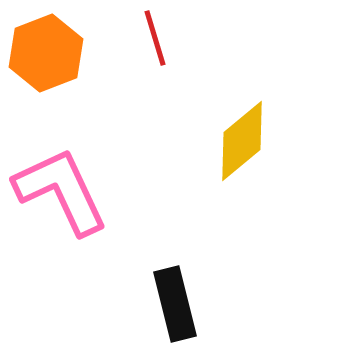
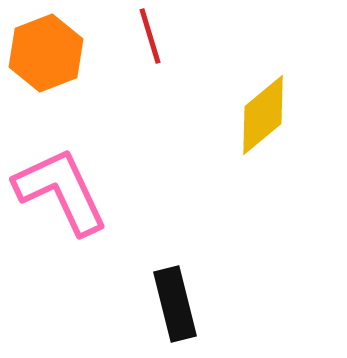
red line: moved 5 px left, 2 px up
yellow diamond: moved 21 px right, 26 px up
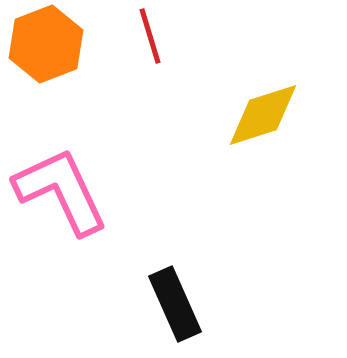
orange hexagon: moved 9 px up
yellow diamond: rotated 22 degrees clockwise
black rectangle: rotated 10 degrees counterclockwise
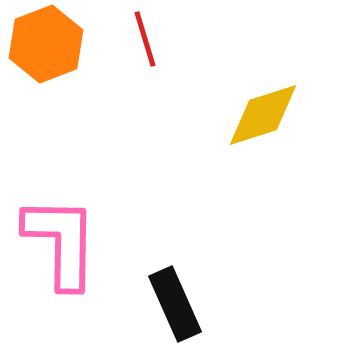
red line: moved 5 px left, 3 px down
pink L-shape: moved 51 px down; rotated 26 degrees clockwise
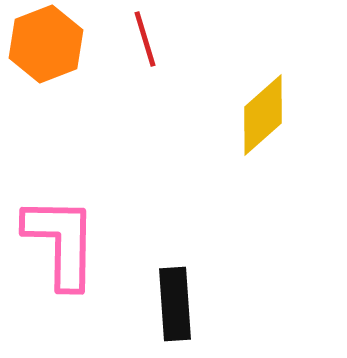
yellow diamond: rotated 24 degrees counterclockwise
black rectangle: rotated 20 degrees clockwise
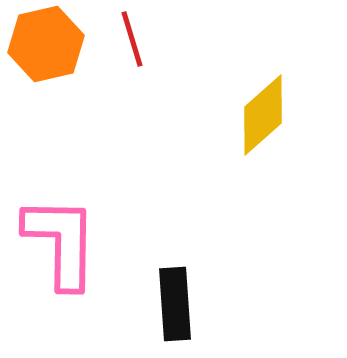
red line: moved 13 px left
orange hexagon: rotated 8 degrees clockwise
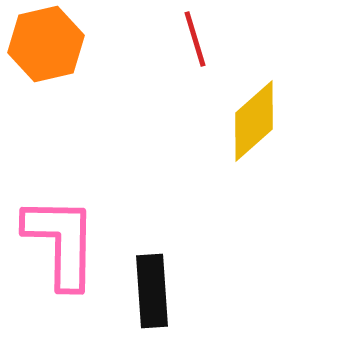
red line: moved 63 px right
yellow diamond: moved 9 px left, 6 px down
black rectangle: moved 23 px left, 13 px up
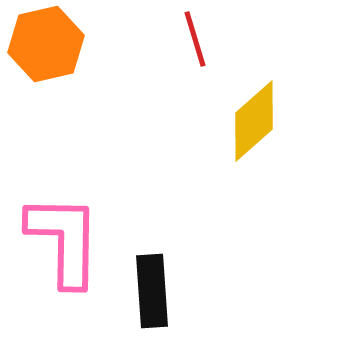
pink L-shape: moved 3 px right, 2 px up
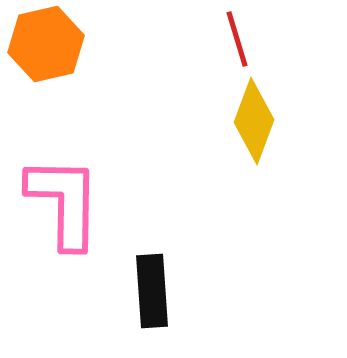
red line: moved 42 px right
yellow diamond: rotated 28 degrees counterclockwise
pink L-shape: moved 38 px up
